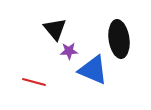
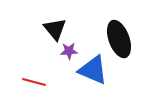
black ellipse: rotated 12 degrees counterclockwise
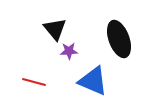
blue triangle: moved 11 px down
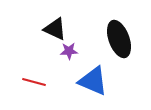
black triangle: rotated 25 degrees counterclockwise
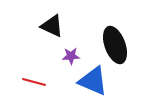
black triangle: moved 3 px left, 3 px up
black ellipse: moved 4 px left, 6 px down
purple star: moved 2 px right, 5 px down
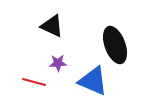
purple star: moved 13 px left, 7 px down
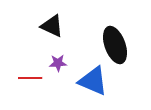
red line: moved 4 px left, 4 px up; rotated 15 degrees counterclockwise
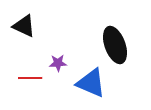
black triangle: moved 28 px left
blue triangle: moved 2 px left, 2 px down
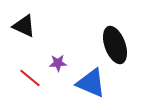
red line: rotated 40 degrees clockwise
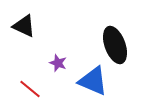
purple star: rotated 24 degrees clockwise
red line: moved 11 px down
blue triangle: moved 2 px right, 2 px up
